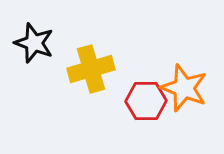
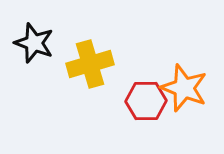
yellow cross: moved 1 px left, 5 px up
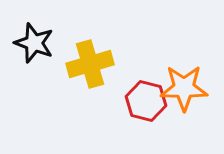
orange star: rotated 21 degrees counterclockwise
red hexagon: rotated 15 degrees clockwise
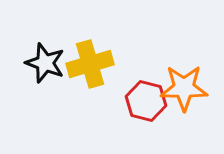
black star: moved 11 px right, 20 px down
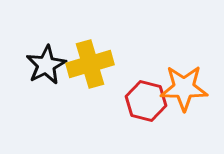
black star: moved 1 px right, 2 px down; rotated 24 degrees clockwise
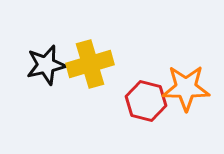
black star: rotated 15 degrees clockwise
orange star: moved 2 px right
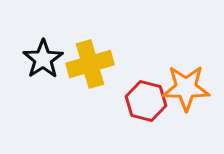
black star: moved 3 px left, 6 px up; rotated 21 degrees counterclockwise
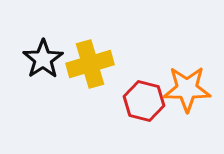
orange star: moved 1 px right, 1 px down
red hexagon: moved 2 px left
